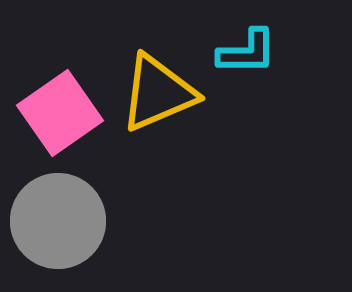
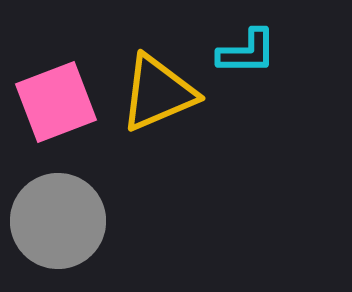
pink square: moved 4 px left, 11 px up; rotated 14 degrees clockwise
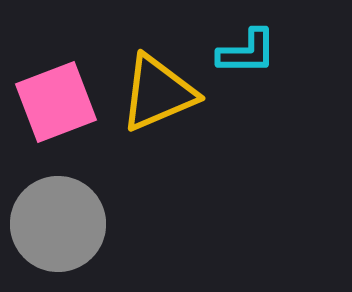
gray circle: moved 3 px down
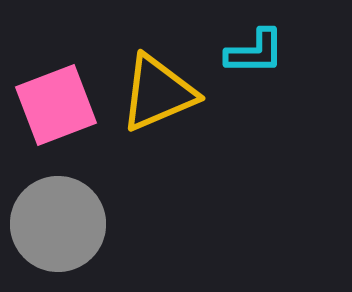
cyan L-shape: moved 8 px right
pink square: moved 3 px down
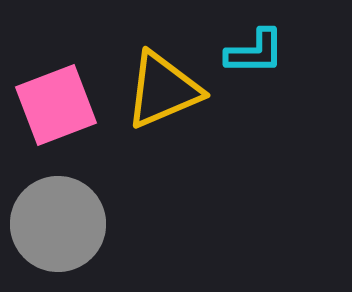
yellow triangle: moved 5 px right, 3 px up
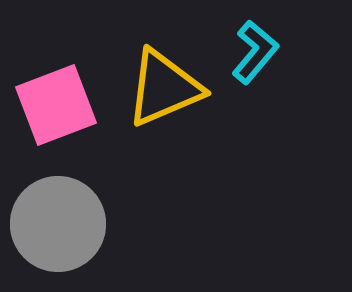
cyan L-shape: rotated 50 degrees counterclockwise
yellow triangle: moved 1 px right, 2 px up
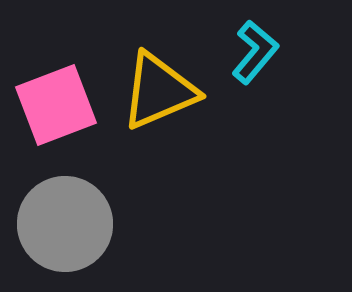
yellow triangle: moved 5 px left, 3 px down
gray circle: moved 7 px right
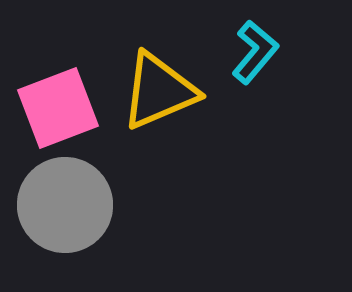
pink square: moved 2 px right, 3 px down
gray circle: moved 19 px up
